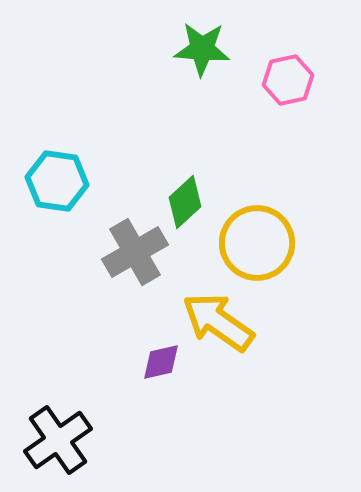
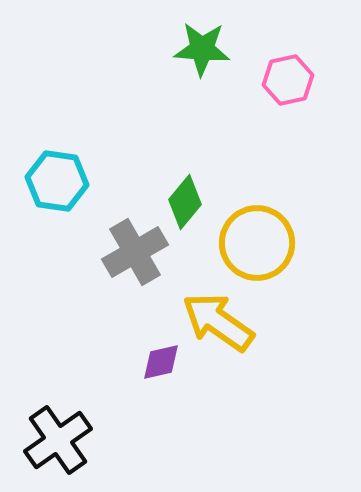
green diamond: rotated 8 degrees counterclockwise
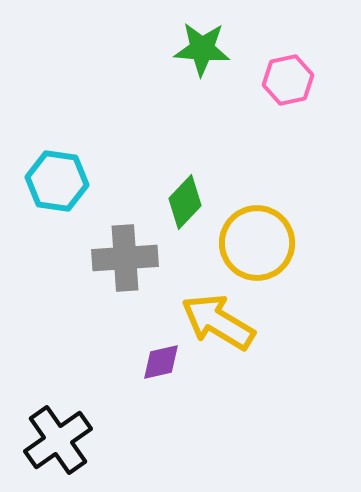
green diamond: rotated 4 degrees clockwise
gray cross: moved 10 px left, 6 px down; rotated 26 degrees clockwise
yellow arrow: rotated 4 degrees counterclockwise
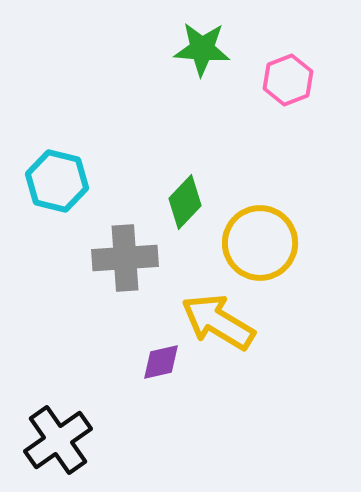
pink hexagon: rotated 9 degrees counterclockwise
cyan hexagon: rotated 6 degrees clockwise
yellow circle: moved 3 px right
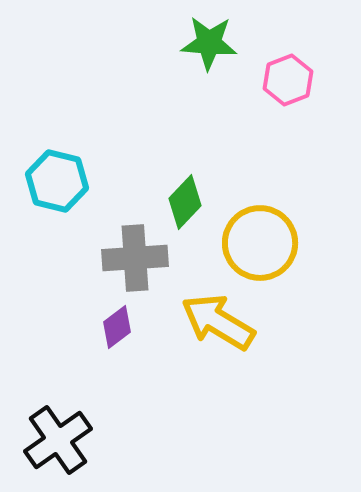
green star: moved 7 px right, 6 px up
gray cross: moved 10 px right
purple diamond: moved 44 px left, 35 px up; rotated 24 degrees counterclockwise
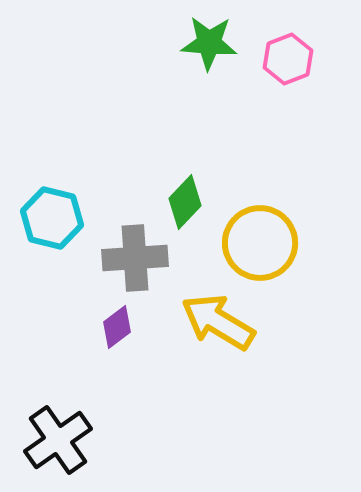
pink hexagon: moved 21 px up
cyan hexagon: moved 5 px left, 37 px down
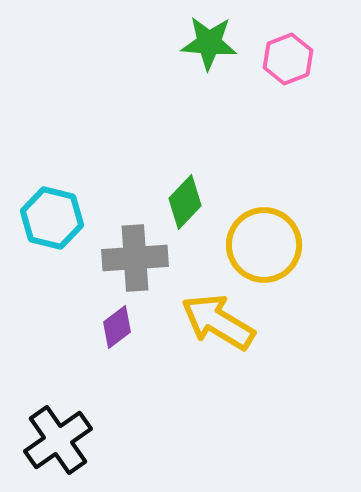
yellow circle: moved 4 px right, 2 px down
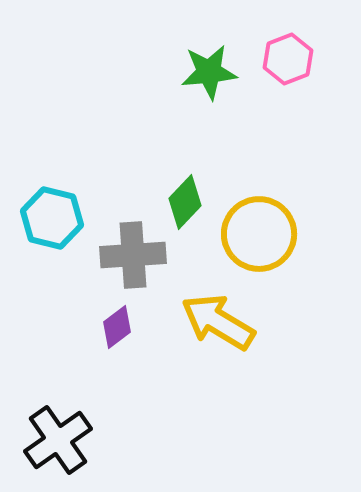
green star: moved 29 px down; rotated 10 degrees counterclockwise
yellow circle: moved 5 px left, 11 px up
gray cross: moved 2 px left, 3 px up
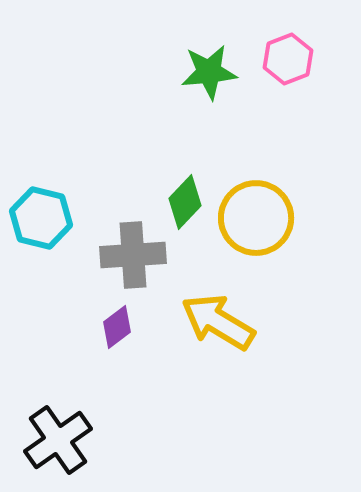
cyan hexagon: moved 11 px left
yellow circle: moved 3 px left, 16 px up
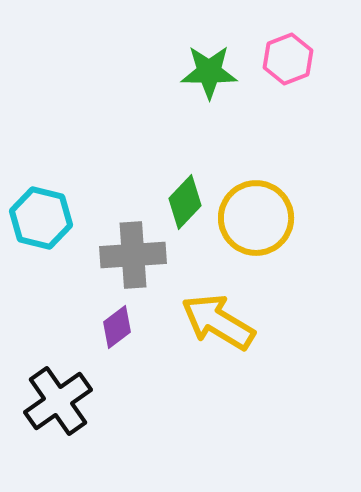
green star: rotated 6 degrees clockwise
black cross: moved 39 px up
